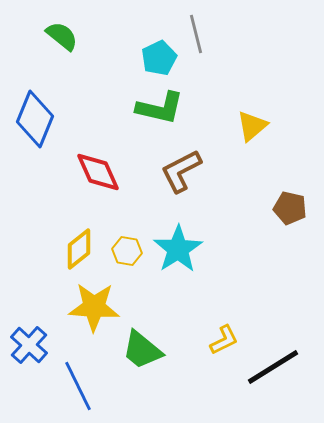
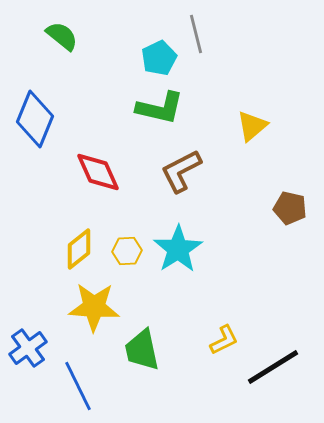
yellow hexagon: rotated 12 degrees counterclockwise
blue cross: moved 1 px left, 3 px down; rotated 12 degrees clockwise
green trapezoid: rotated 39 degrees clockwise
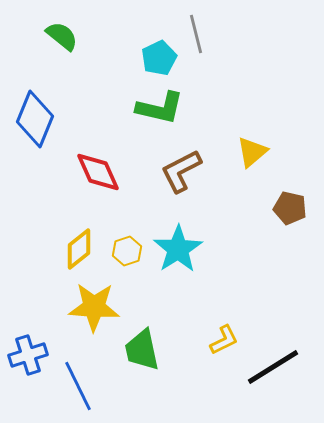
yellow triangle: moved 26 px down
yellow hexagon: rotated 16 degrees counterclockwise
blue cross: moved 7 px down; rotated 18 degrees clockwise
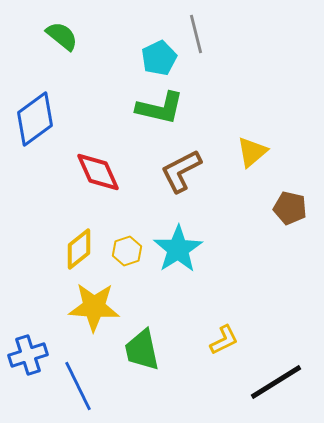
blue diamond: rotated 32 degrees clockwise
black line: moved 3 px right, 15 px down
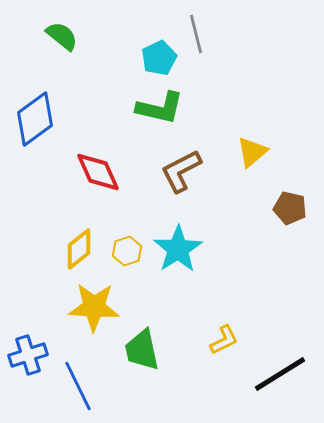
black line: moved 4 px right, 8 px up
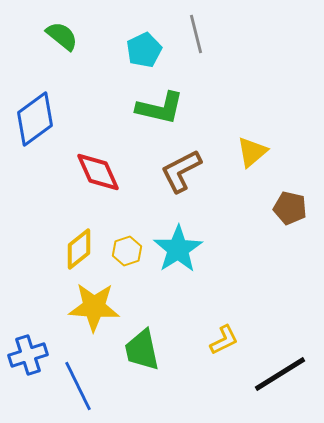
cyan pentagon: moved 15 px left, 8 px up
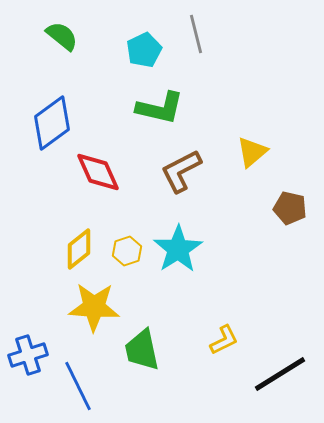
blue diamond: moved 17 px right, 4 px down
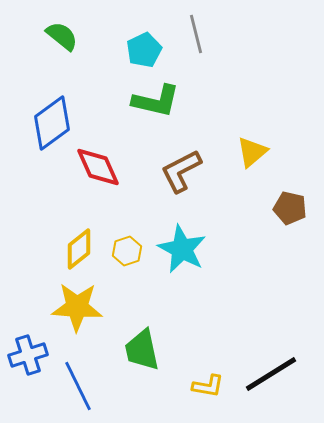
green L-shape: moved 4 px left, 7 px up
red diamond: moved 5 px up
cyan star: moved 4 px right; rotated 12 degrees counterclockwise
yellow star: moved 17 px left
yellow L-shape: moved 16 px left, 46 px down; rotated 36 degrees clockwise
black line: moved 9 px left
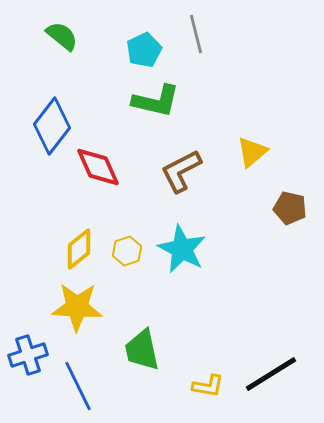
blue diamond: moved 3 px down; rotated 16 degrees counterclockwise
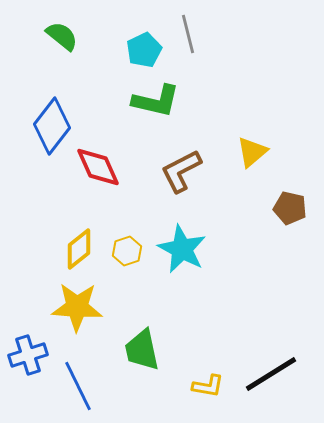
gray line: moved 8 px left
